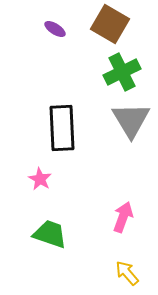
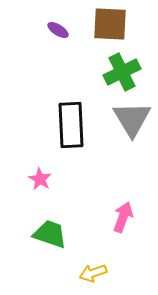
brown square: rotated 27 degrees counterclockwise
purple ellipse: moved 3 px right, 1 px down
gray triangle: moved 1 px right, 1 px up
black rectangle: moved 9 px right, 3 px up
yellow arrow: moved 34 px left; rotated 68 degrees counterclockwise
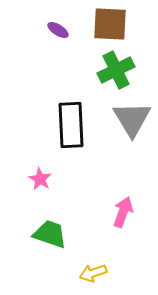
green cross: moved 6 px left, 2 px up
pink arrow: moved 5 px up
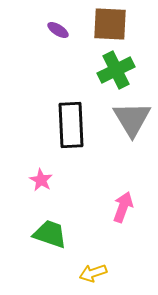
pink star: moved 1 px right, 1 px down
pink arrow: moved 5 px up
